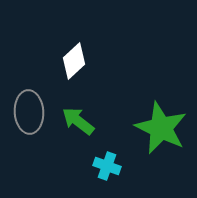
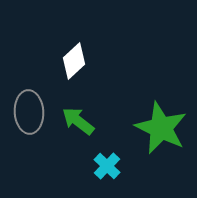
cyan cross: rotated 24 degrees clockwise
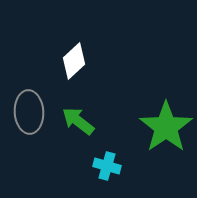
green star: moved 5 px right, 1 px up; rotated 12 degrees clockwise
cyan cross: rotated 28 degrees counterclockwise
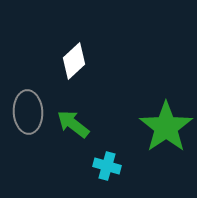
gray ellipse: moved 1 px left
green arrow: moved 5 px left, 3 px down
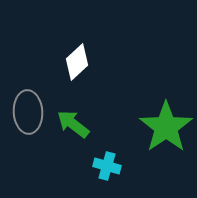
white diamond: moved 3 px right, 1 px down
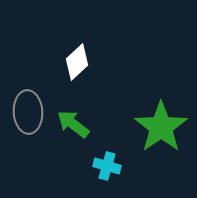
green star: moved 5 px left
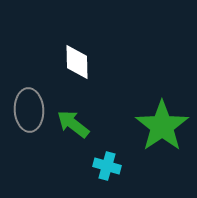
white diamond: rotated 48 degrees counterclockwise
gray ellipse: moved 1 px right, 2 px up
green star: moved 1 px right, 1 px up
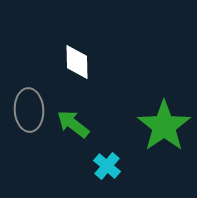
green star: moved 2 px right
cyan cross: rotated 24 degrees clockwise
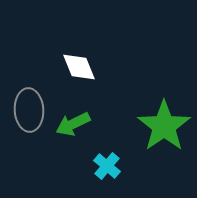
white diamond: moved 2 px right, 5 px down; rotated 21 degrees counterclockwise
green arrow: rotated 64 degrees counterclockwise
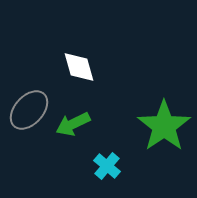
white diamond: rotated 6 degrees clockwise
gray ellipse: rotated 45 degrees clockwise
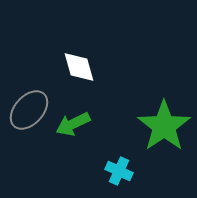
cyan cross: moved 12 px right, 5 px down; rotated 16 degrees counterclockwise
